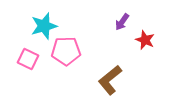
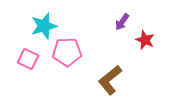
pink pentagon: moved 1 px right, 1 px down
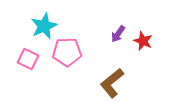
purple arrow: moved 4 px left, 12 px down
cyan star: rotated 8 degrees counterclockwise
red star: moved 2 px left, 1 px down
brown L-shape: moved 2 px right, 3 px down
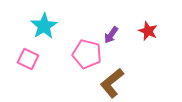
cyan star: rotated 8 degrees counterclockwise
purple arrow: moved 7 px left, 1 px down
red star: moved 5 px right, 10 px up
pink pentagon: moved 20 px right, 2 px down; rotated 16 degrees clockwise
